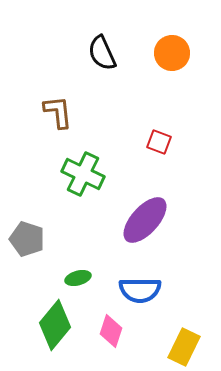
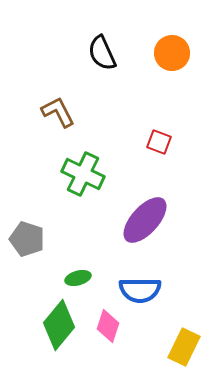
brown L-shape: rotated 21 degrees counterclockwise
green diamond: moved 4 px right
pink diamond: moved 3 px left, 5 px up
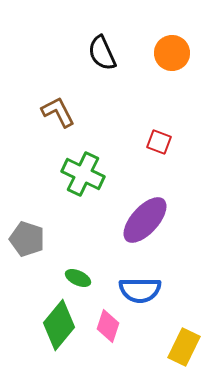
green ellipse: rotated 40 degrees clockwise
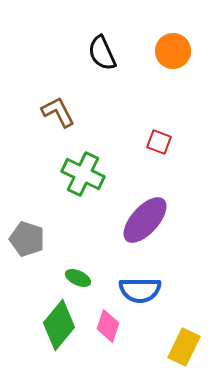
orange circle: moved 1 px right, 2 px up
